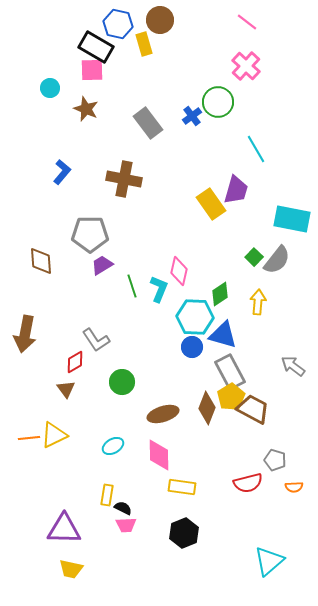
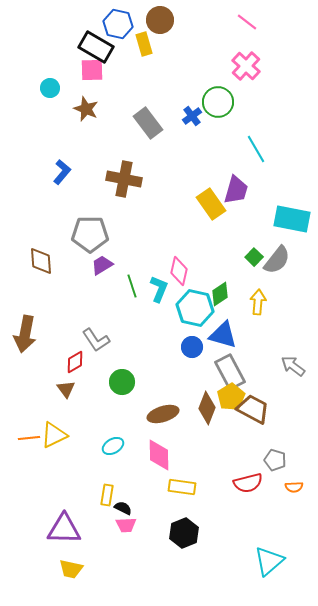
cyan hexagon at (195, 317): moved 9 px up; rotated 9 degrees clockwise
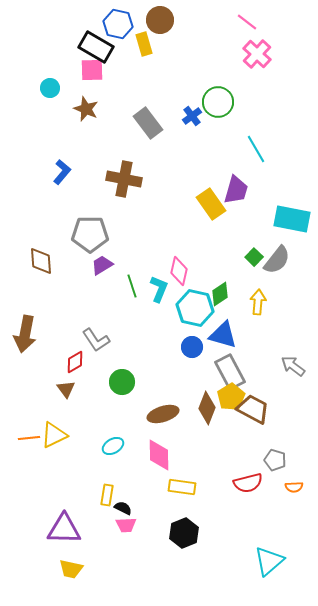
pink cross at (246, 66): moved 11 px right, 12 px up
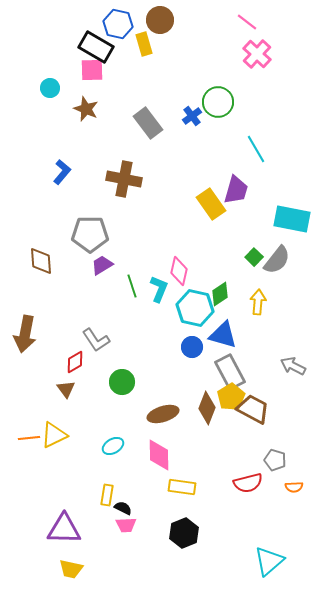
gray arrow at (293, 366): rotated 10 degrees counterclockwise
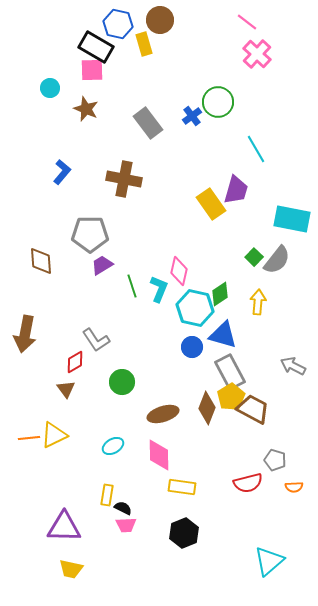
purple triangle at (64, 529): moved 2 px up
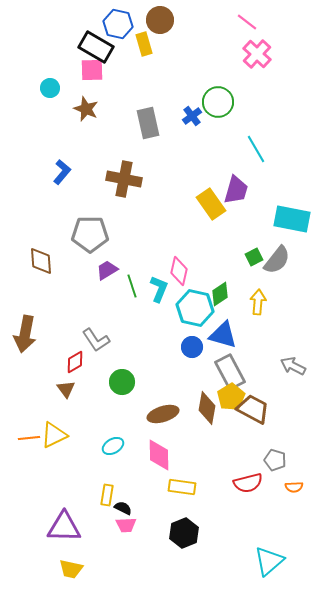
gray rectangle at (148, 123): rotated 24 degrees clockwise
green square at (254, 257): rotated 18 degrees clockwise
purple trapezoid at (102, 265): moved 5 px right, 5 px down
brown diamond at (207, 408): rotated 12 degrees counterclockwise
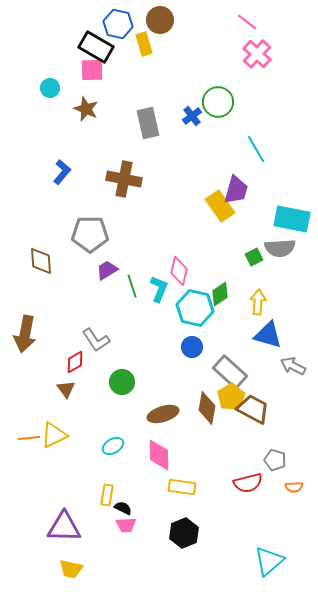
yellow rectangle at (211, 204): moved 9 px right, 2 px down
gray semicircle at (277, 260): moved 3 px right, 12 px up; rotated 48 degrees clockwise
blue triangle at (223, 335): moved 45 px right
gray rectangle at (230, 372): rotated 20 degrees counterclockwise
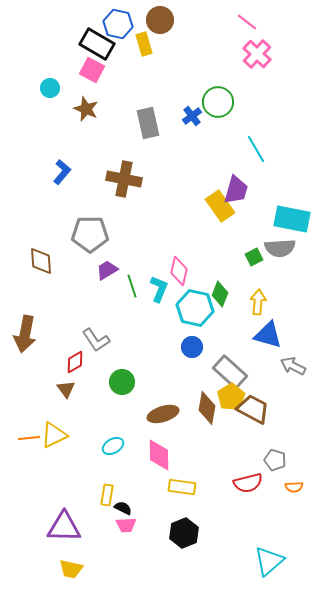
black rectangle at (96, 47): moved 1 px right, 3 px up
pink square at (92, 70): rotated 30 degrees clockwise
green diamond at (220, 294): rotated 35 degrees counterclockwise
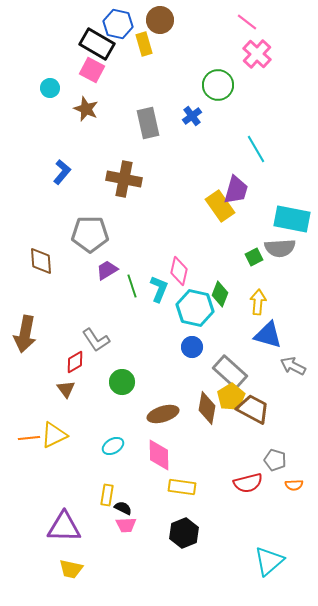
green circle at (218, 102): moved 17 px up
orange semicircle at (294, 487): moved 2 px up
